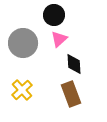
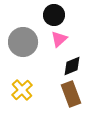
gray circle: moved 1 px up
black diamond: moved 2 px left, 2 px down; rotated 70 degrees clockwise
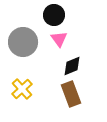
pink triangle: rotated 24 degrees counterclockwise
yellow cross: moved 1 px up
